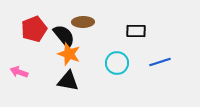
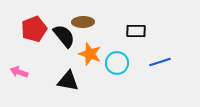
orange star: moved 21 px right
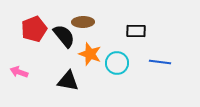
blue line: rotated 25 degrees clockwise
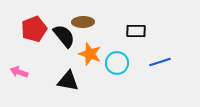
blue line: rotated 25 degrees counterclockwise
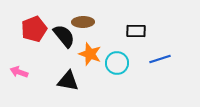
blue line: moved 3 px up
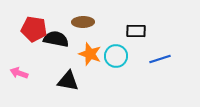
red pentagon: rotated 30 degrees clockwise
black semicircle: moved 8 px left, 3 px down; rotated 40 degrees counterclockwise
cyan circle: moved 1 px left, 7 px up
pink arrow: moved 1 px down
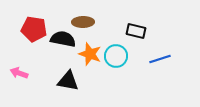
black rectangle: rotated 12 degrees clockwise
black semicircle: moved 7 px right
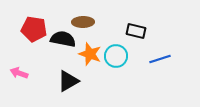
black triangle: rotated 40 degrees counterclockwise
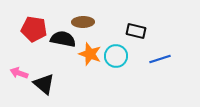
black triangle: moved 24 px left, 3 px down; rotated 50 degrees counterclockwise
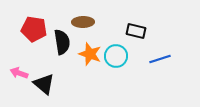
black semicircle: moved 1 px left, 3 px down; rotated 70 degrees clockwise
